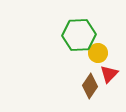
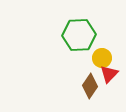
yellow circle: moved 4 px right, 5 px down
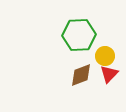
yellow circle: moved 3 px right, 2 px up
brown diamond: moved 9 px left, 11 px up; rotated 35 degrees clockwise
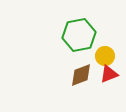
green hexagon: rotated 8 degrees counterclockwise
red triangle: rotated 24 degrees clockwise
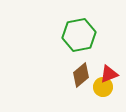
yellow circle: moved 2 px left, 31 px down
brown diamond: rotated 20 degrees counterclockwise
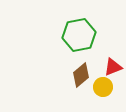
red triangle: moved 4 px right, 7 px up
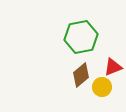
green hexagon: moved 2 px right, 2 px down
yellow circle: moved 1 px left
